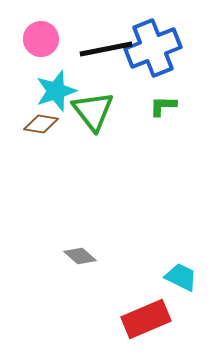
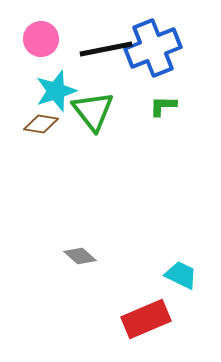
cyan trapezoid: moved 2 px up
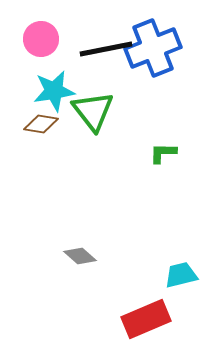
cyan star: moved 2 px left; rotated 9 degrees clockwise
green L-shape: moved 47 px down
cyan trapezoid: rotated 40 degrees counterclockwise
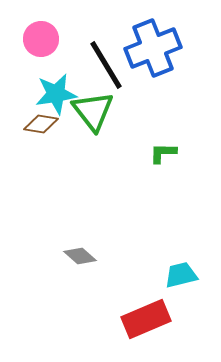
black line: moved 16 px down; rotated 70 degrees clockwise
cyan star: moved 2 px right, 3 px down
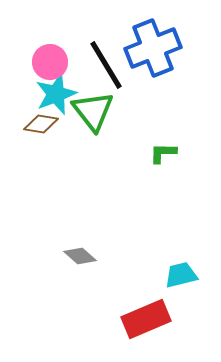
pink circle: moved 9 px right, 23 px down
cyan star: rotated 12 degrees counterclockwise
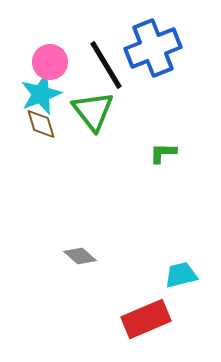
cyan star: moved 15 px left
brown diamond: rotated 64 degrees clockwise
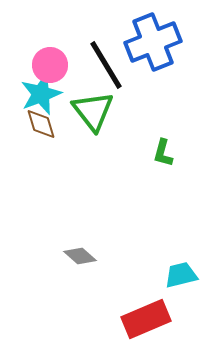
blue cross: moved 6 px up
pink circle: moved 3 px down
green L-shape: rotated 76 degrees counterclockwise
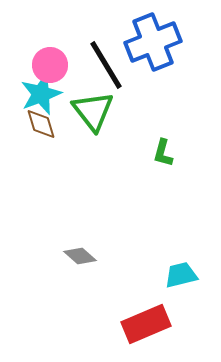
red rectangle: moved 5 px down
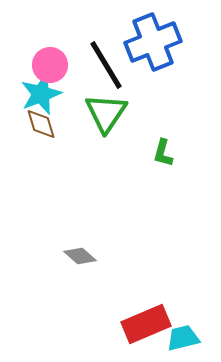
green triangle: moved 13 px right, 2 px down; rotated 12 degrees clockwise
cyan trapezoid: moved 2 px right, 63 px down
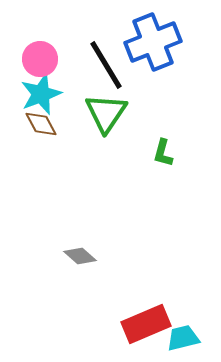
pink circle: moved 10 px left, 6 px up
brown diamond: rotated 12 degrees counterclockwise
